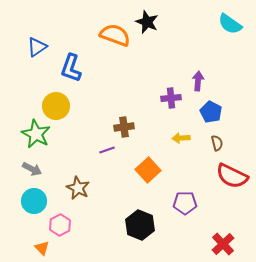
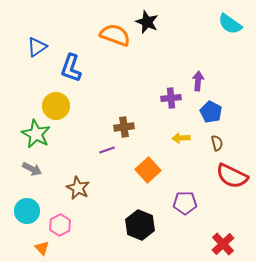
cyan circle: moved 7 px left, 10 px down
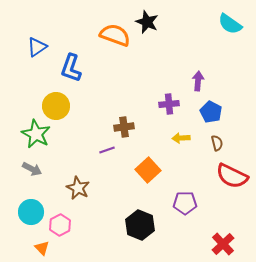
purple cross: moved 2 px left, 6 px down
cyan circle: moved 4 px right, 1 px down
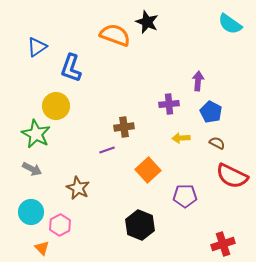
brown semicircle: rotated 49 degrees counterclockwise
purple pentagon: moved 7 px up
red cross: rotated 25 degrees clockwise
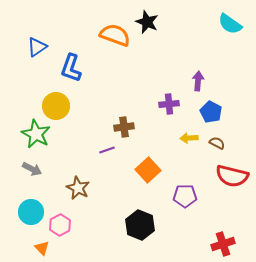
yellow arrow: moved 8 px right
red semicircle: rotated 12 degrees counterclockwise
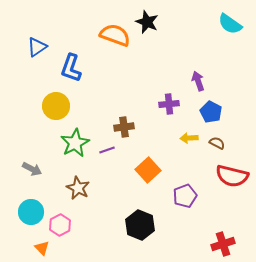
purple arrow: rotated 24 degrees counterclockwise
green star: moved 39 px right, 9 px down; rotated 16 degrees clockwise
purple pentagon: rotated 20 degrees counterclockwise
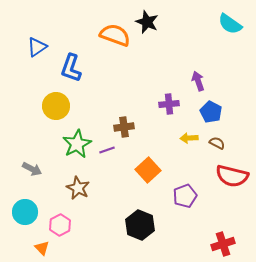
green star: moved 2 px right, 1 px down
cyan circle: moved 6 px left
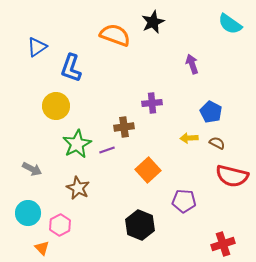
black star: moved 6 px right; rotated 25 degrees clockwise
purple arrow: moved 6 px left, 17 px up
purple cross: moved 17 px left, 1 px up
purple pentagon: moved 1 px left, 5 px down; rotated 25 degrees clockwise
cyan circle: moved 3 px right, 1 px down
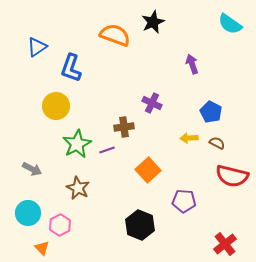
purple cross: rotated 30 degrees clockwise
red cross: moved 2 px right; rotated 20 degrees counterclockwise
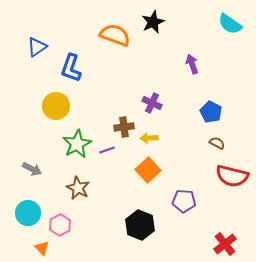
yellow arrow: moved 40 px left
